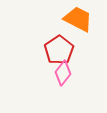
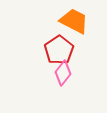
orange trapezoid: moved 4 px left, 2 px down
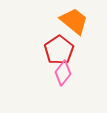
orange trapezoid: rotated 12 degrees clockwise
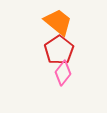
orange trapezoid: moved 16 px left, 1 px down
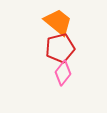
red pentagon: moved 1 px right, 2 px up; rotated 20 degrees clockwise
